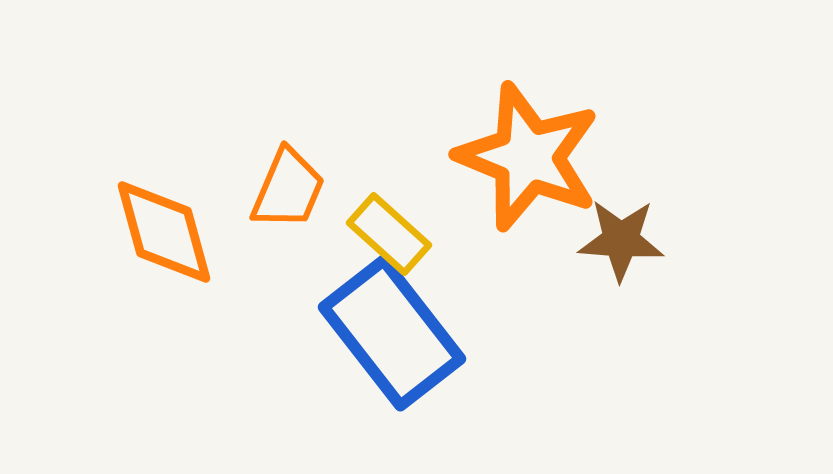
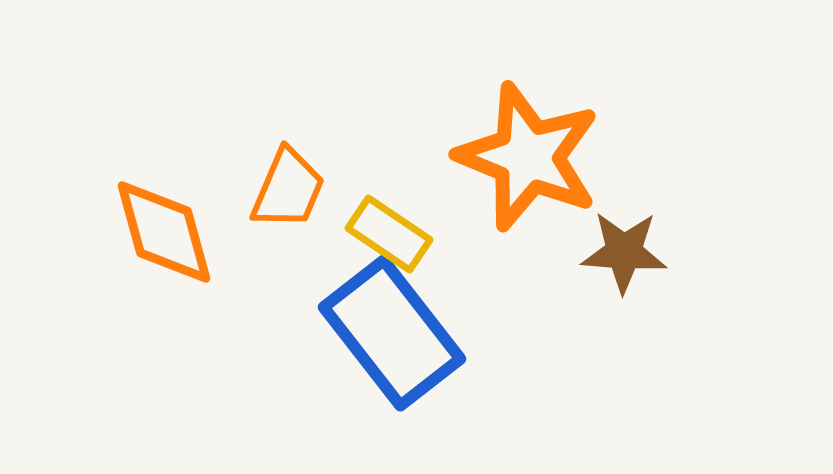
yellow rectangle: rotated 8 degrees counterclockwise
brown star: moved 3 px right, 12 px down
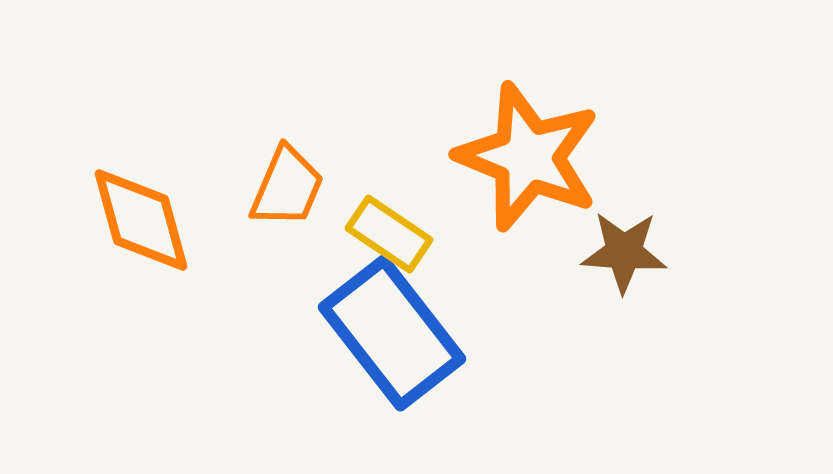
orange trapezoid: moved 1 px left, 2 px up
orange diamond: moved 23 px left, 12 px up
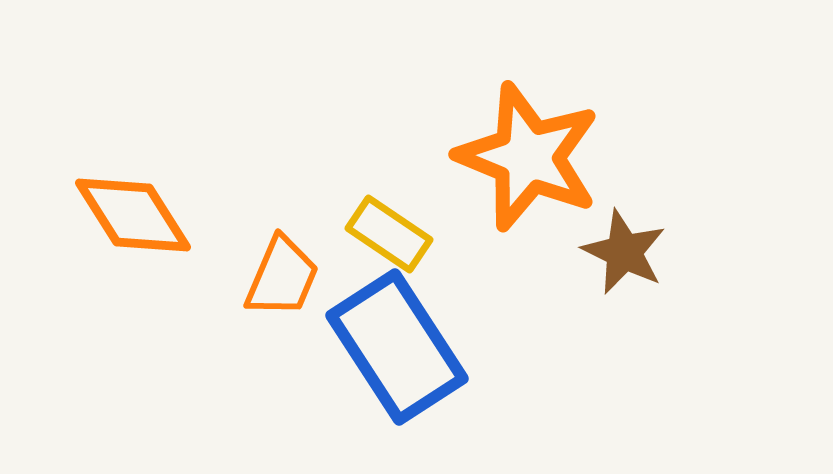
orange trapezoid: moved 5 px left, 90 px down
orange diamond: moved 8 px left, 5 px up; rotated 17 degrees counterclockwise
brown star: rotated 22 degrees clockwise
blue rectangle: moved 5 px right, 14 px down; rotated 5 degrees clockwise
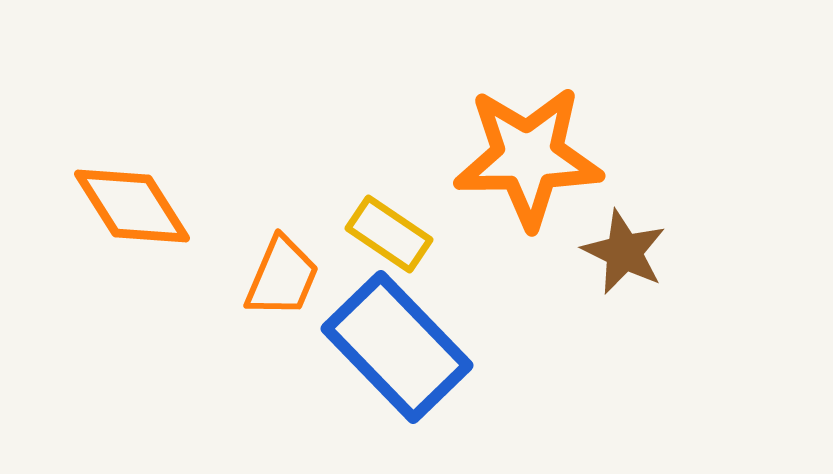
orange star: rotated 23 degrees counterclockwise
orange diamond: moved 1 px left, 9 px up
blue rectangle: rotated 11 degrees counterclockwise
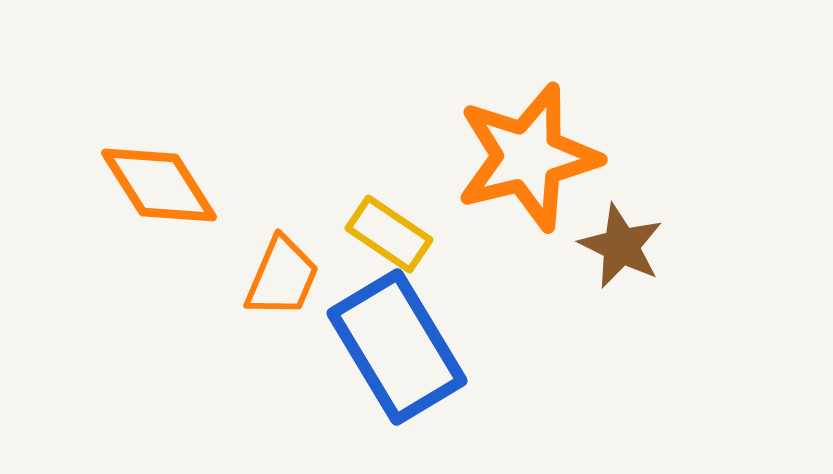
orange star: rotated 13 degrees counterclockwise
orange diamond: moved 27 px right, 21 px up
brown star: moved 3 px left, 6 px up
blue rectangle: rotated 13 degrees clockwise
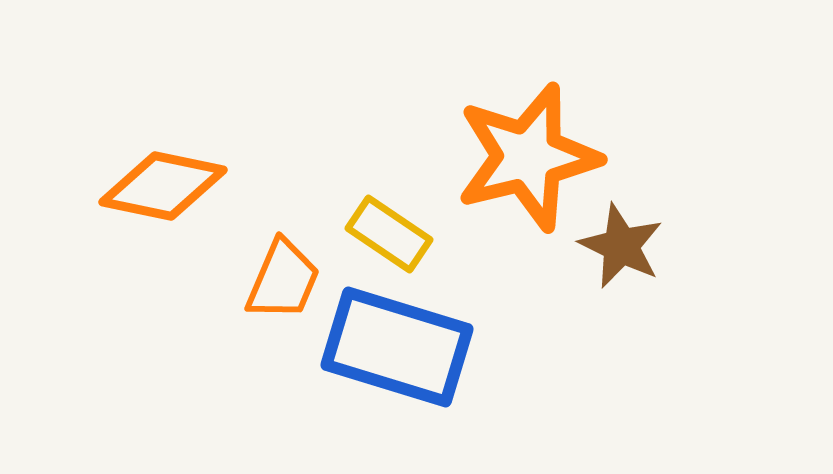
orange diamond: moved 4 px right, 1 px down; rotated 46 degrees counterclockwise
orange trapezoid: moved 1 px right, 3 px down
blue rectangle: rotated 42 degrees counterclockwise
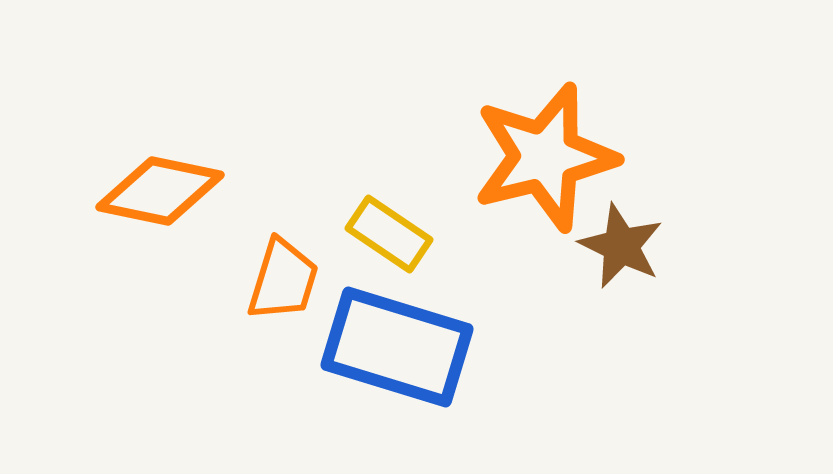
orange star: moved 17 px right
orange diamond: moved 3 px left, 5 px down
orange trapezoid: rotated 6 degrees counterclockwise
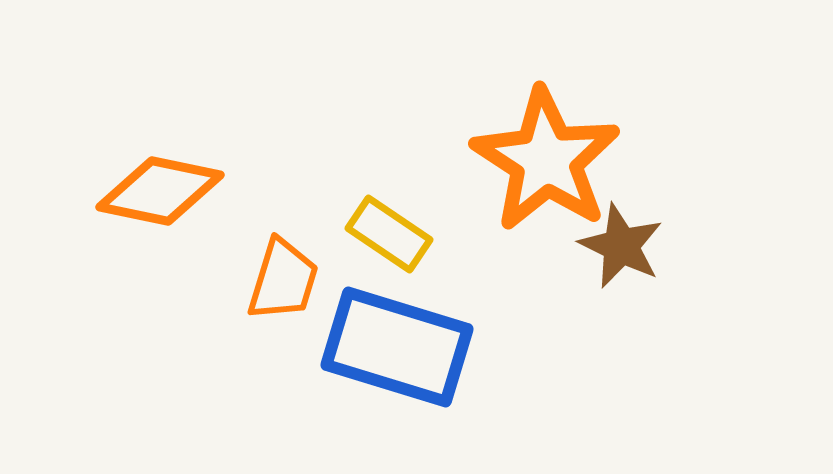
orange star: moved 1 px right, 3 px down; rotated 25 degrees counterclockwise
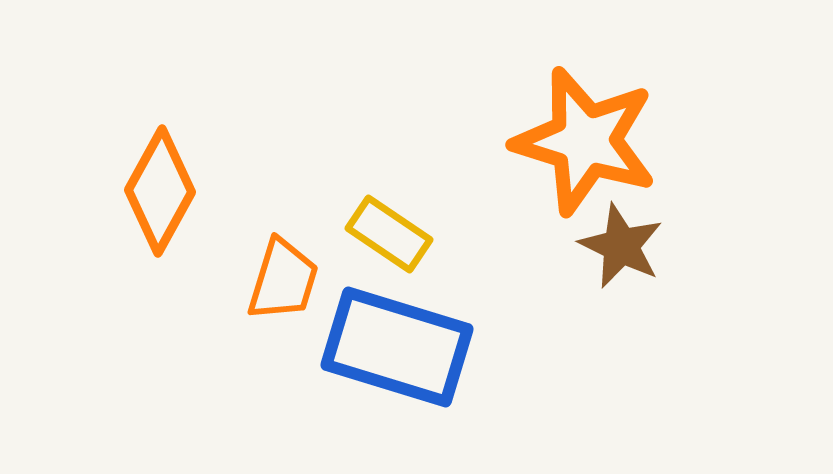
orange star: moved 39 px right, 19 px up; rotated 16 degrees counterclockwise
orange diamond: rotated 73 degrees counterclockwise
